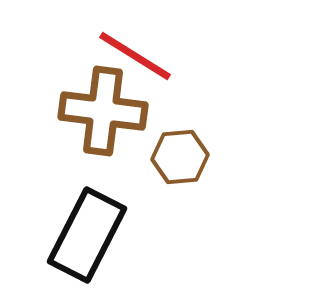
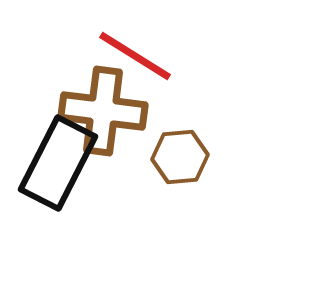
black rectangle: moved 29 px left, 72 px up
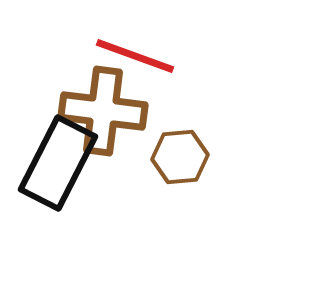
red line: rotated 12 degrees counterclockwise
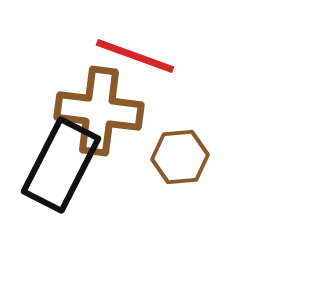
brown cross: moved 4 px left
black rectangle: moved 3 px right, 2 px down
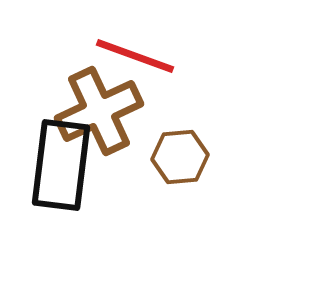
brown cross: rotated 32 degrees counterclockwise
black rectangle: rotated 20 degrees counterclockwise
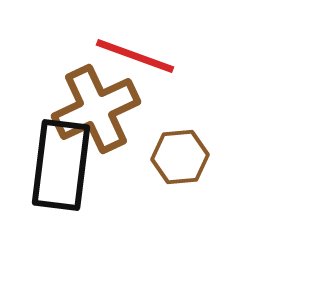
brown cross: moved 3 px left, 2 px up
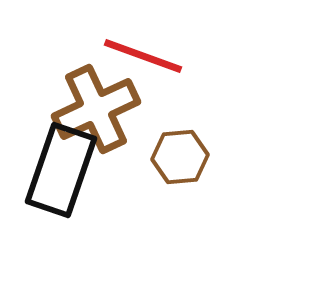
red line: moved 8 px right
black rectangle: moved 5 px down; rotated 12 degrees clockwise
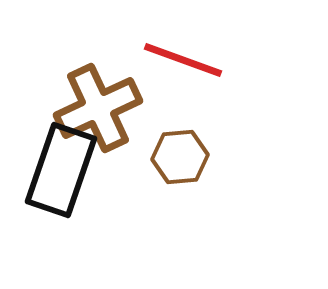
red line: moved 40 px right, 4 px down
brown cross: moved 2 px right, 1 px up
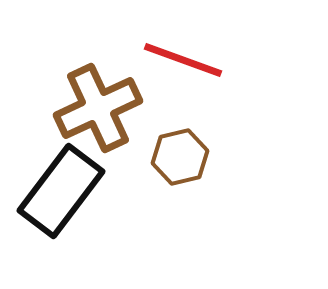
brown hexagon: rotated 8 degrees counterclockwise
black rectangle: moved 21 px down; rotated 18 degrees clockwise
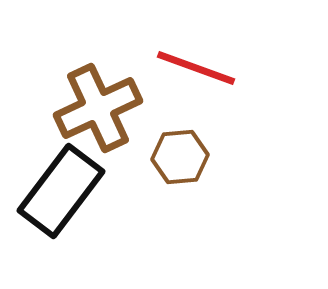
red line: moved 13 px right, 8 px down
brown hexagon: rotated 8 degrees clockwise
